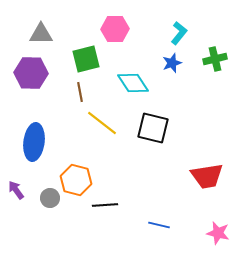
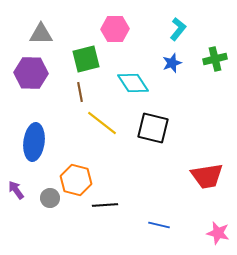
cyan L-shape: moved 1 px left, 4 px up
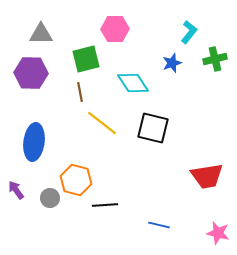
cyan L-shape: moved 11 px right, 3 px down
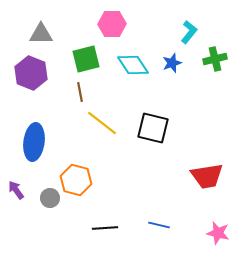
pink hexagon: moved 3 px left, 5 px up
purple hexagon: rotated 20 degrees clockwise
cyan diamond: moved 18 px up
black line: moved 23 px down
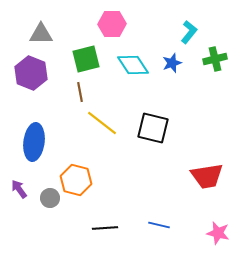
purple arrow: moved 3 px right, 1 px up
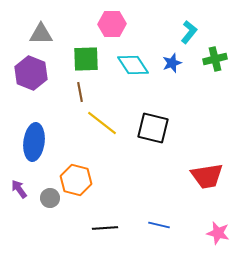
green square: rotated 12 degrees clockwise
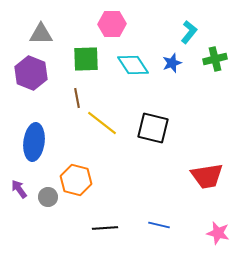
brown line: moved 3 px left, 6 px down
gray circle: moved 2 px left, 1 px up
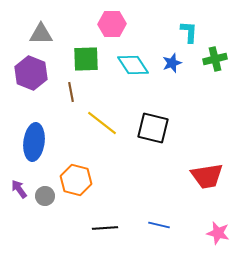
cyan L-shape: rotated 35 degrees counterclockwise
brown line: moved 6 px left, 6 px up
gray circle: moved 3 px left, 1 px up
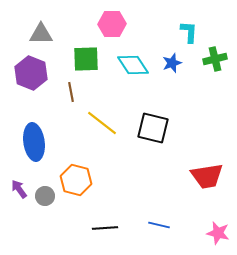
blue ellipse: rotated 15 degrees counterclockwise
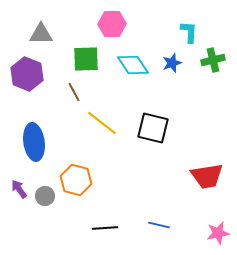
green cross: moved 2 px left, 1 px down
purple hexagon: moved 4 px left, 1 px down
brown line: moved 3 px right; rotated 18 degrees counterclockwise
pink star: rotated 25 degrees counterclockwise
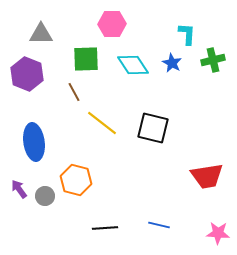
cyan L-shape: moved 2 px left, 2 px down
blue star: rotated 24 degrees counterclockwise
pink star: rotated 15 degrees clockwise
